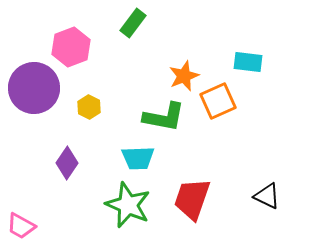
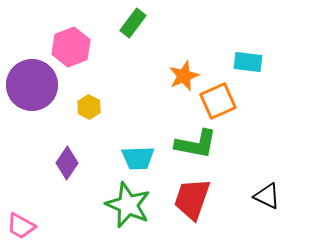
purple circle: moved 2 px left, 3 px up
green L-shape: moved 32 px right, 27 px down
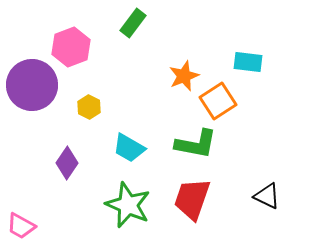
orange square: rotated 9 degrees counterclockwise
cyan trapezoid: moved 9 px left, 10 px up; rotated 32 degrees clockwise
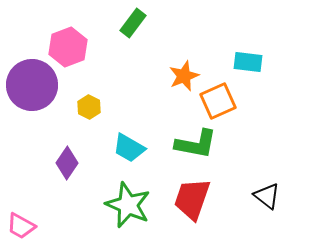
pink hexagon: moved 3 px left
orange square: rotated 9 degrees clockwise
black triangle: rotated 12 degrees clockwise
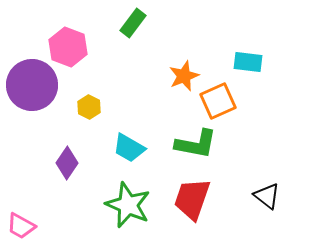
pink hexagon: rotated 18 degrees counterclockwise
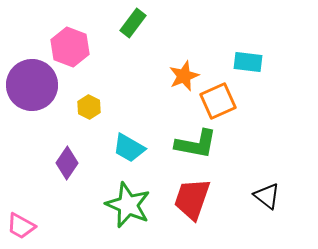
pink hexagon: moved 2 px right
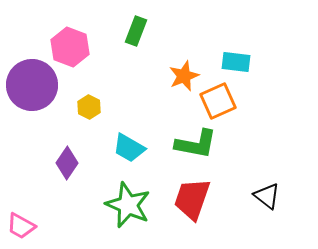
green rectangle: moved 3 px right, 8 px down; rotated 16 degrees counterclockwise
cyan rectangle: moved 12 px left
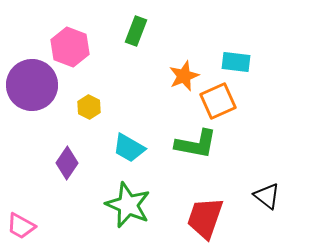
red trapezoid: moved 13 px right, 19 px down
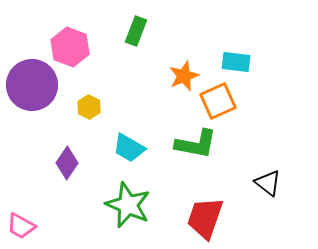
black triangle: moved 1 px right, 13 px up
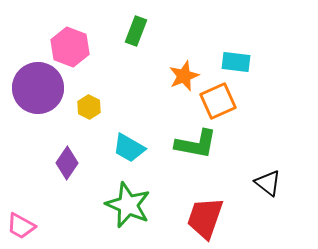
purple circle: moved 6 px right, 3 px down
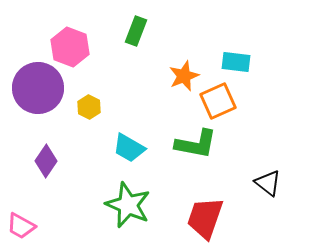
purple diamond: moved 21 px left, 2 px up
